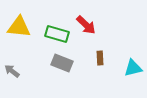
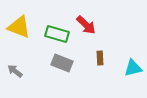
yellow triangle: rotated 15 degrees clockwise
gray arrow: moved 3 px right
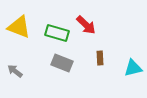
green rectangle: moved 1 px up
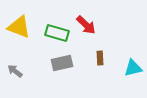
gray rectangle: rotated 35 degrees counterclockwise
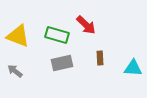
yellow triangle: moved 1 px left, 9 px down
green rectangle: moved 2 px down
cyan triangle: rotated 18 degrees clockwise
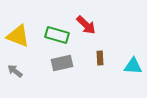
cyan triangle: moved 2 px up
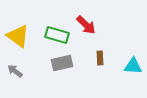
yellow triangle: rotated 15 degrees clockwise
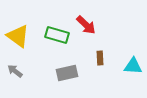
gray rectangle: moved 5 px right, 10 px down
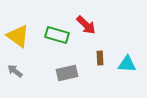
cyan triangle: moved 6 px left, 2 px up
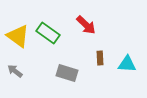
green rectangle: moved 9 px left, 2 px up; rotated 20 degrees clockwise
gray rectangle: rotated 30 degrees clockwise
